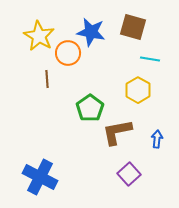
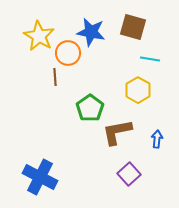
brown line: moved 8 px right, 2 px up
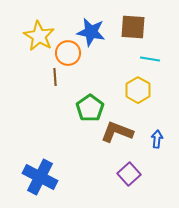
brown square: rotated 12 degrees counterclockwise
brown L-shape: rotated 32 degrees clockwise
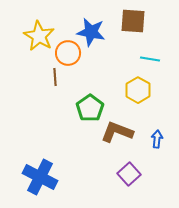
brown square: moved 6 px up
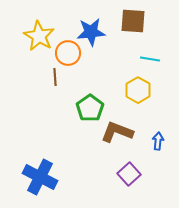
blue star: rotated 16 degrees counterclockwise
blue arrow: moved 1 px right, 2 px down
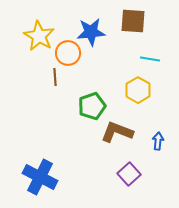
green pentagon: moved 2 px right, 2 px up; rotated 16 degrees clockwise
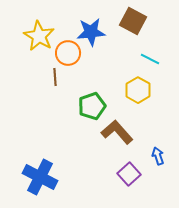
brown square: rotated 24 degrees clockwise
cyan line: rotated 18 degrees clockwise
brown L-shape: rotated 28 degrees clockwise
blue arrow: moved 15 px down; rotated 24 degrees counterclockwise
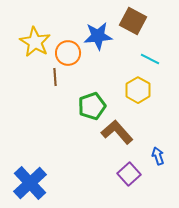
blue star: moved 7 px right, 4 px down
yellow star: moved 4 px left, 6 px down
blue cross: moved 10 px left, 6 px down; rotated 20 degrees clockwise
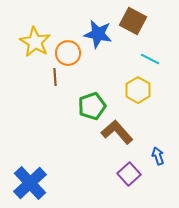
blue star: moved 2 px up; rotated 16 degrees clockwise
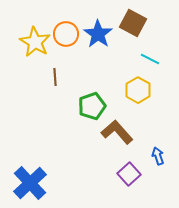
brown square: moved 2 px down
blue star: rotated 24 degrees clockwise
orange circle: moved 2 px left, 19 px up
